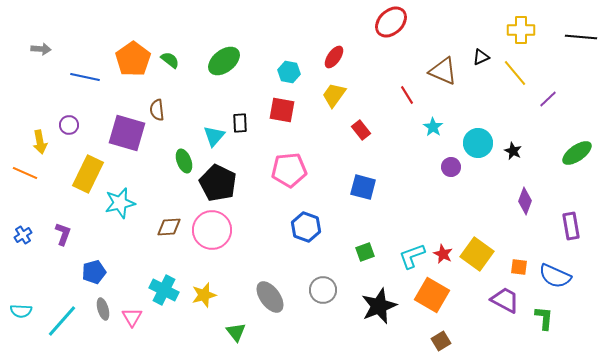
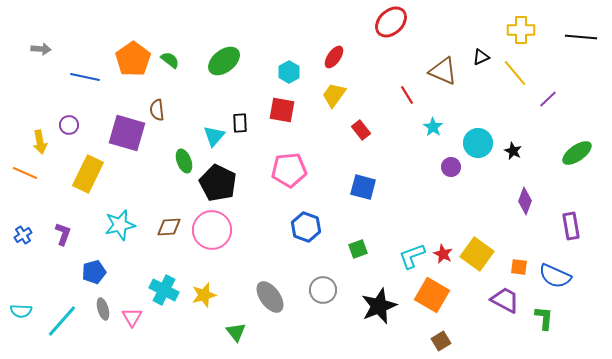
cyan hexagon at (289, 72): rotated 20 degrees clockwise
cyan star at (120, 203): moved 22 px down
green square at (365, 252): moved 7 px left, 3 px up
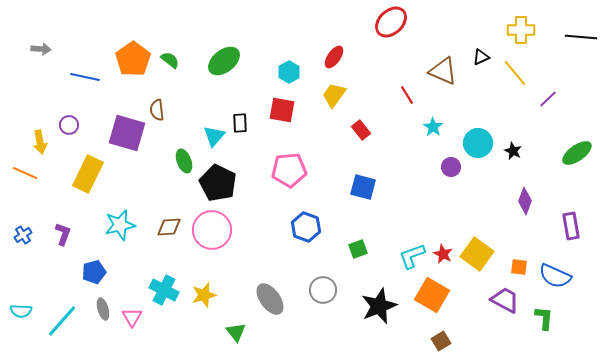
gray ellipse at (270, 297): moved 2 px down
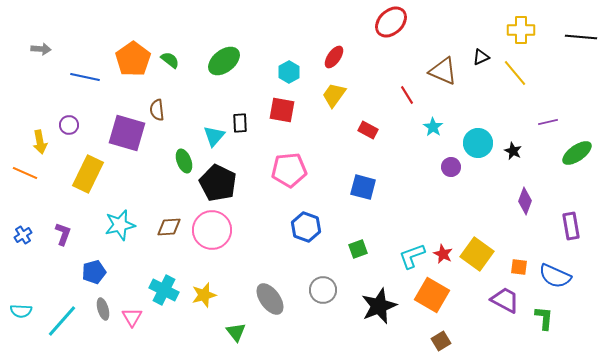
purple line at (548, 99): moved 23 px down; rotated 30 degrees clockwise
red rectangle at (361, 130): moved 7 px right; rotated 24 degrees counterclockwise
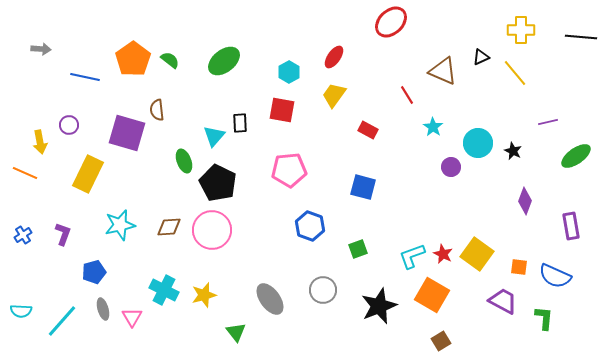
green ellipse at (577, 153): moved 1 px left, 3 px down
blue hexagon at (306, 227): moved 4 px right, 1 px up
purple trapezoid at (505, 300): moved 2 px left, 1 px down
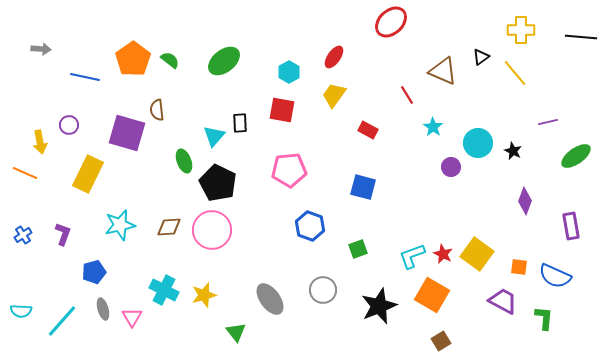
black triangle at (481, 57): rotated 12 degrees counterclockwise
